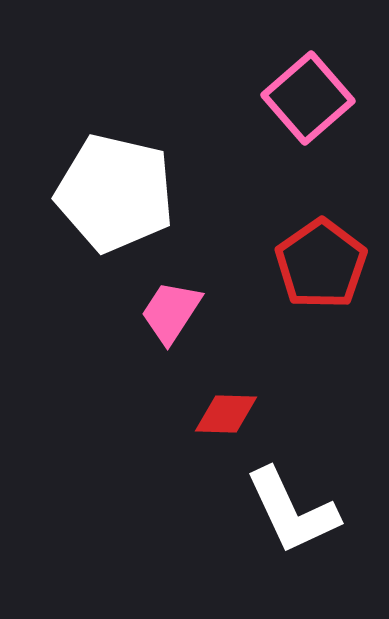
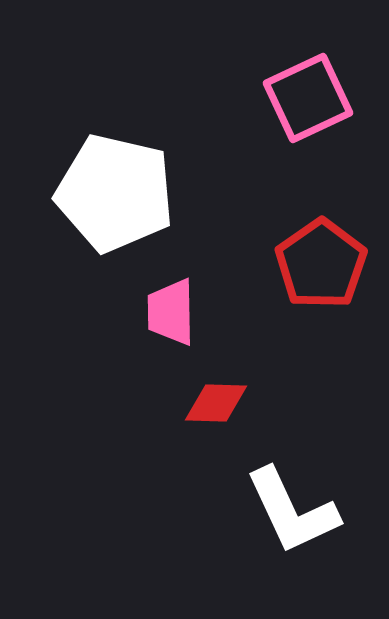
pink square: rotated 16 degrees clockwise
pink trapezoid: rotated 34 degrees counterclockwise
red diamond: moved 10 px left, 11 px up
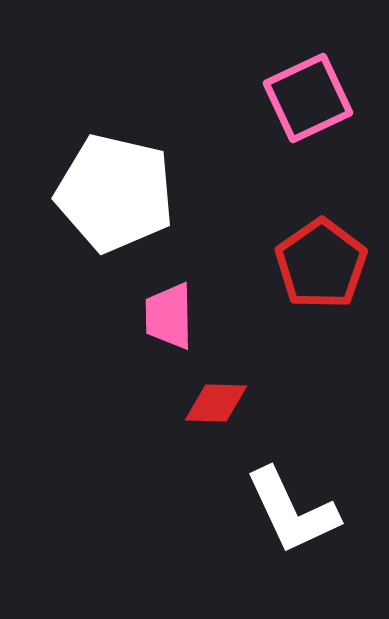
pink trapezoid: moved 2 px left, 4 px down
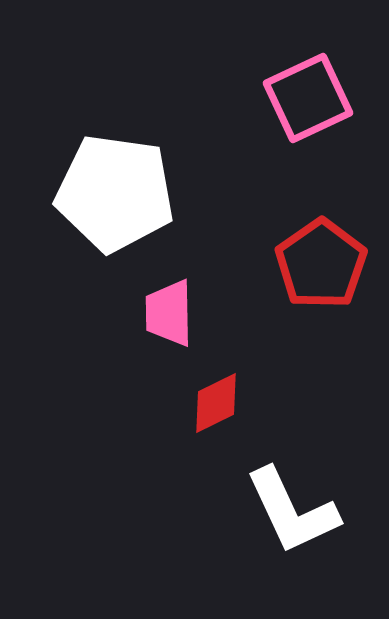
white pentagon: rotated 5 degrees counterclockwise
pink trapezoid: moved 3 px up
red diamond: rotated 28 degrees counterclockwise
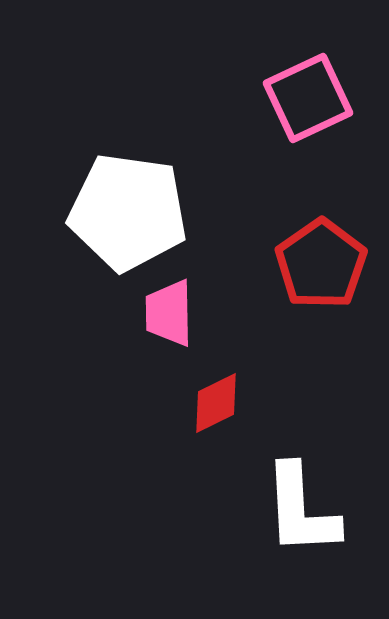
white pentagon: moved 13 px right, 19 px down
white L-shape: moved 9 px right, 1 px up; rotated 22 degrees clockwise
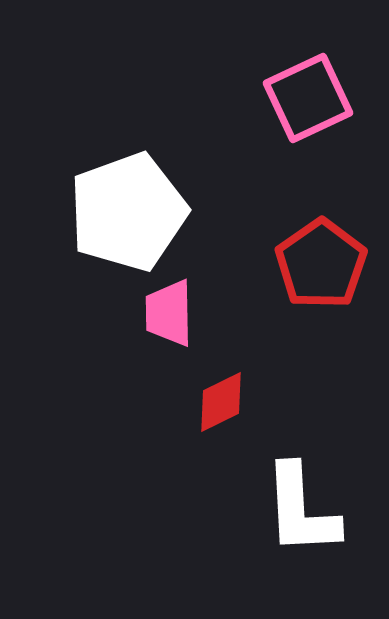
white pentagon: rotated 28 degrees counterclockwise
red diamond: moved 5 px right, 1 px up
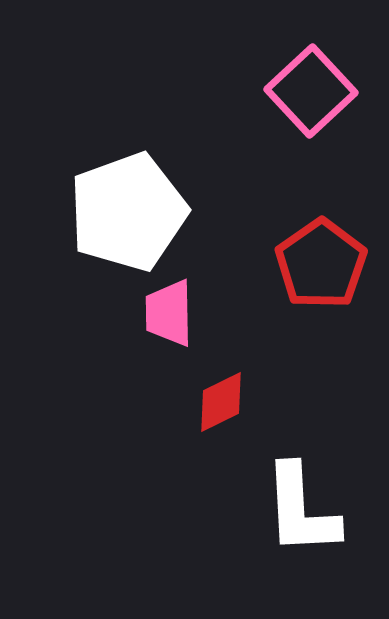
pink square: moved 3 px right, 7 px up; rotated 18 degrees counterclockwise
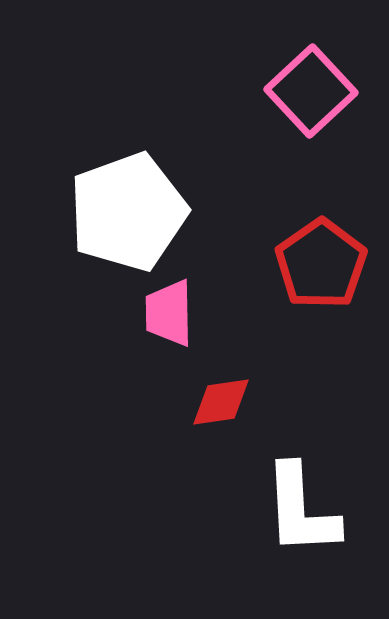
red diamond: rotated 18 degrees clockwise
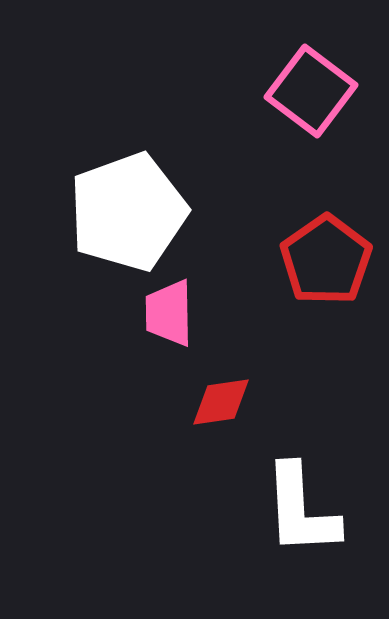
pink square: rotated 10 degrees counterclockwise
red pentagon: moved 5 px right, 4 px up
